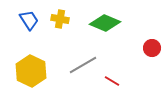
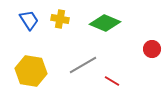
red circle: moved 1 px down
yellow hexagon: rotated 16 degrees counterclockwise
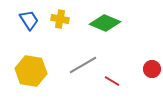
red circle: moved 20 px down
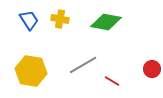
green diamond: moved 1 px right, 1 px up; rotated 12 degrees counterclockwise
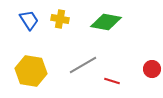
red line: rotated 14 degrees counterclockwise
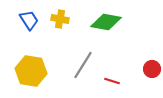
gray line: rotated 28 degrees counterclockwise
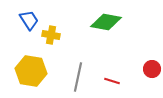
yellow cross: moved 9 px left, 16 px down
gray line: moved 5 px left, 12 px down; rotated 20 degrees counterclockwise
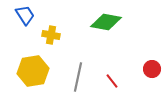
blue trapezoid: moved 4 px left, 5 px up
yellow hexagon: moved 2 px right; rotated 20 degrees counterclockwise
red line: rotated 35 degrees clockwise
